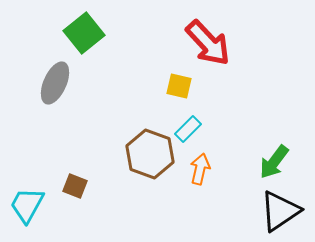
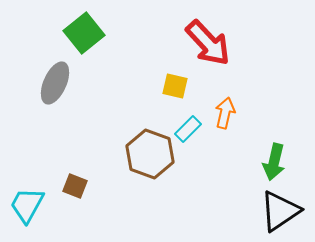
yellow square: moved 4 px left
green arrow: rotated 24 degrees counterclockwise
orange arrow: moved 25 px right, 56 px up
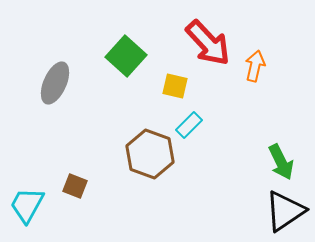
green square: moved 42 px right, 23 px down; rotated 9 degrees counterclockwise
orange arrow: moved 30 px right, 47 px up
cyan rectangle: moved 1 px right, 4 px up
green arrow: moved 7 px right; rotated 39 degrees counterclockwise
black triangle: moved 5 px right
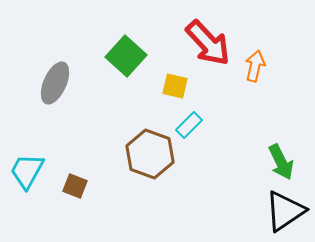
cyan trapezoid: moved 34 px up
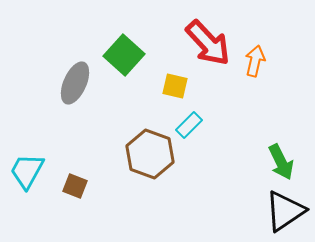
green square: moved 2 px left, 1 px up
orange arrow: moved 5 px up
gray ellipse: moved 20 px right
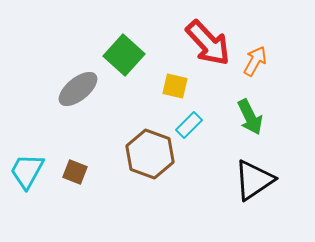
orange arrow: rotated 16 degrees clockwise
gray ellipse: moved 3 px right, 6 px down; rotated 27 degrees clockwise
green arrow: moved 31 px left, 45 px up
brown square: moved 14 px up
black triangle: moved 31 px left, 31 px up
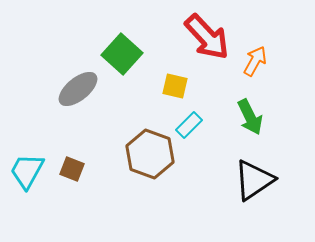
red arrow: moved 1 px left, 6 px up
green square: moved 2 px left, 1 px up
brown square: moved 3 px left, 3 px up
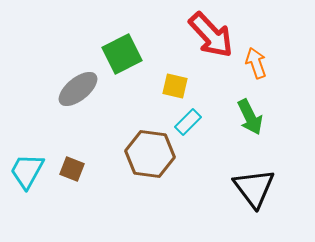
red arrow: moved 4 px right, 2 px up
green square: rotated 21 degrees clockwise
orange arrow: moved 1 px right, 2 px down; rotated 48 degrees counterclockwise
cyan rectangle: moved 1 px left, 3 px up
brown hexagon: rotated 12 degrees counterclockwise
black triangle: moved 8 px down; rotated 33 degrees counterclockwise
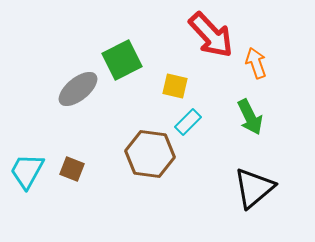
green square: moved 6 px down
black triangle: rotated 27 degrees clockwise
